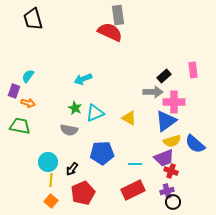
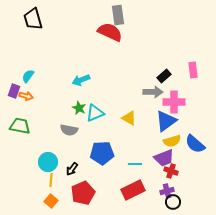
cyan arrow: moved 2 px left, 1 px down
orange arrow: moved 2 px left, 7 px up
green star: moved 4 px right
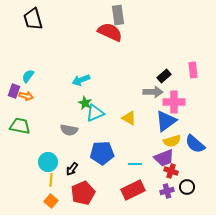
green star: moved 6 px right, 5 px up
black circle: moved 14 px right, 15 px up
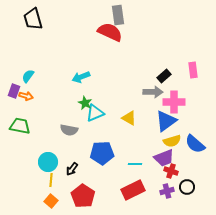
cyan arrow: moved 3 px up
red pentagon: moved 3 px down; rotated 15 degrees counterclockwise
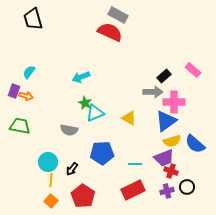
gray rectangle: rotated 54 degrees counterclockwise
pink rectangle: rotated 42 degrees counterclockwise
cyan semicircle: moved 1 px right, 4 px up
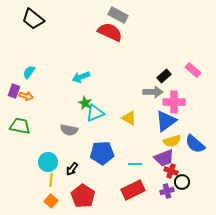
black trapezoid: rotated 35 degrees counterclockwise
black circle: moved 5 px left, 5 px up
